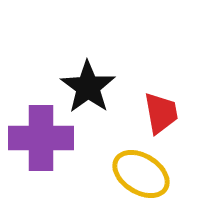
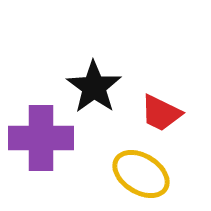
black star: moved 6 px right
red trapezoid: rotated 126 degrees clockwise
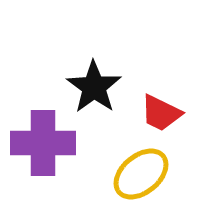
purple cross: moved 2 px right, 5 px down
yellow ellipse: rotated 72 degrees counterclockwise
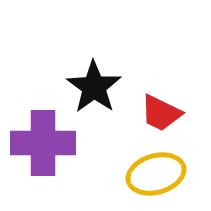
yellow ellipse: moved 15 px right; rotated 24 degrees clockwise
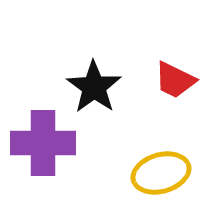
red trapezoid: moved 14 px right, 33 px up
yellow ellipse: moved 5 px right, 1 px up
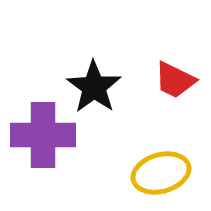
purple cross: moved 8 px up
